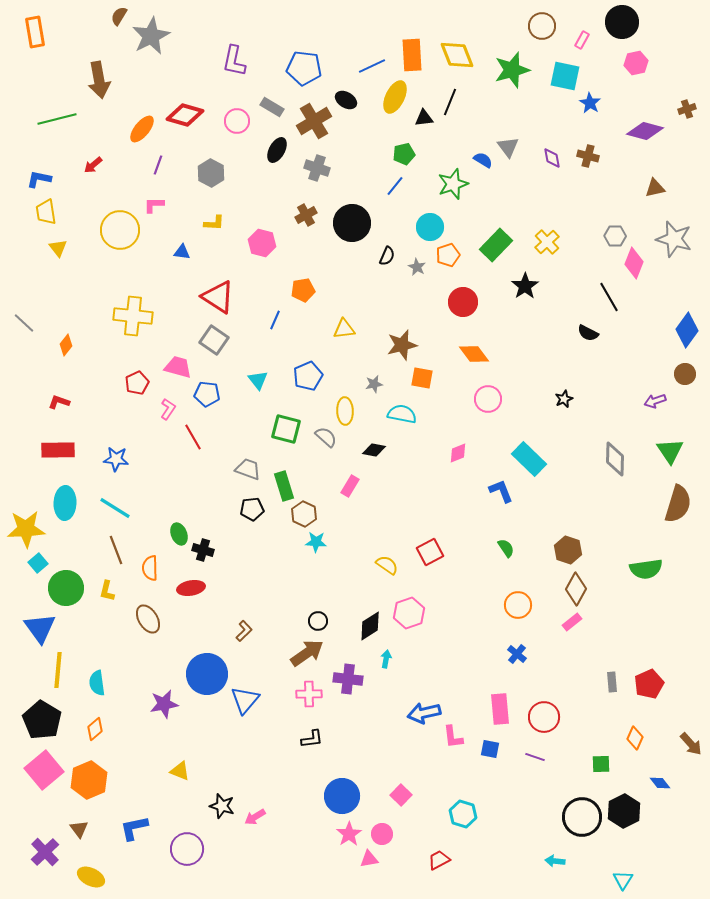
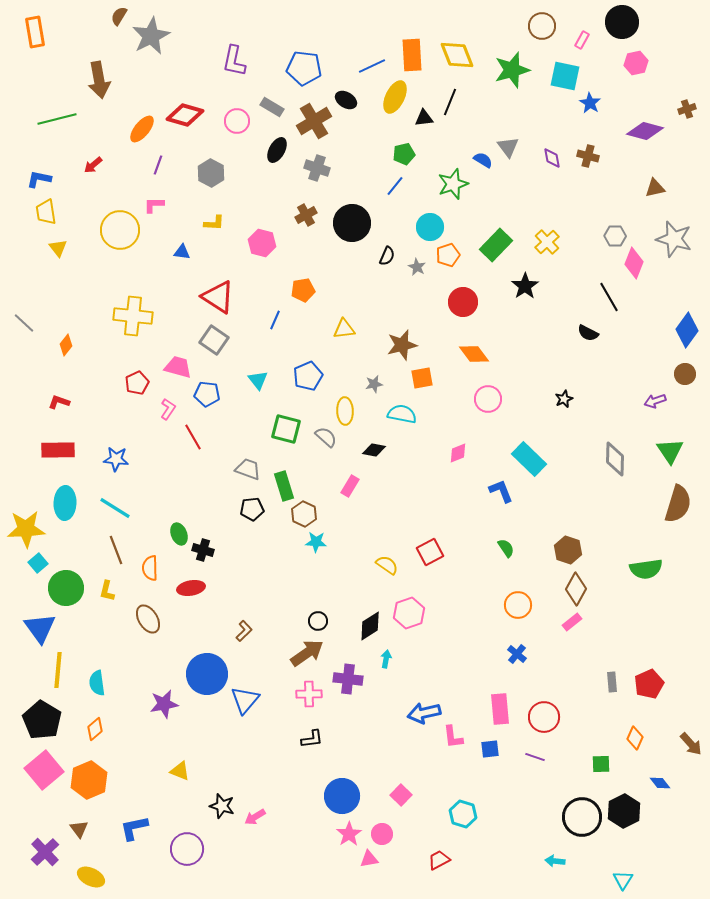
orange square at (422, 378): rotated 20 degrees counterclockwise
blue square at (490, 749): rotated 18 degrees counterclockwise
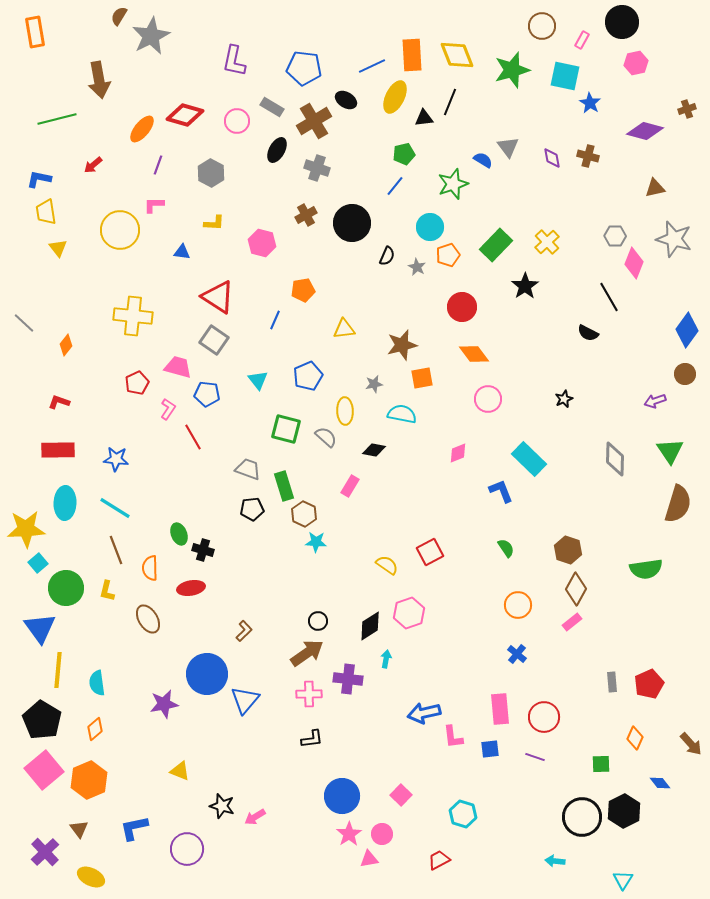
red circle at (463, 302): moved 1 px left, 5 px down
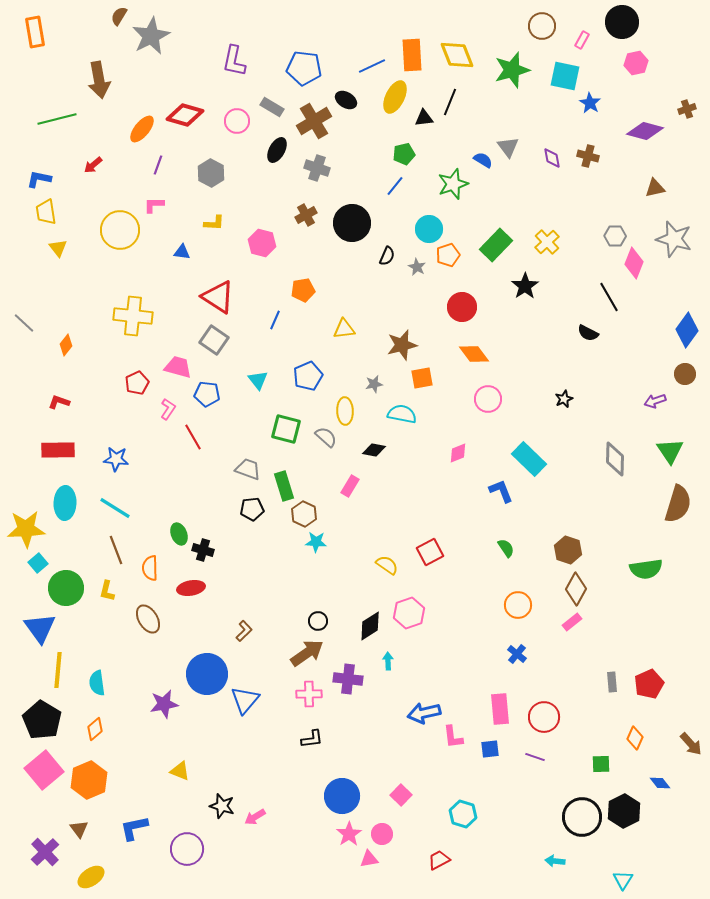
cyan circle at (430, 227): moved 1 px left, 2 px down
cyan arrow at (386, 659): moved 2 px right, 2 px down; rotated 12 degrees counterclockwise
yellow ellipse at (91, 877): rotated 60 degrees counterclockwise
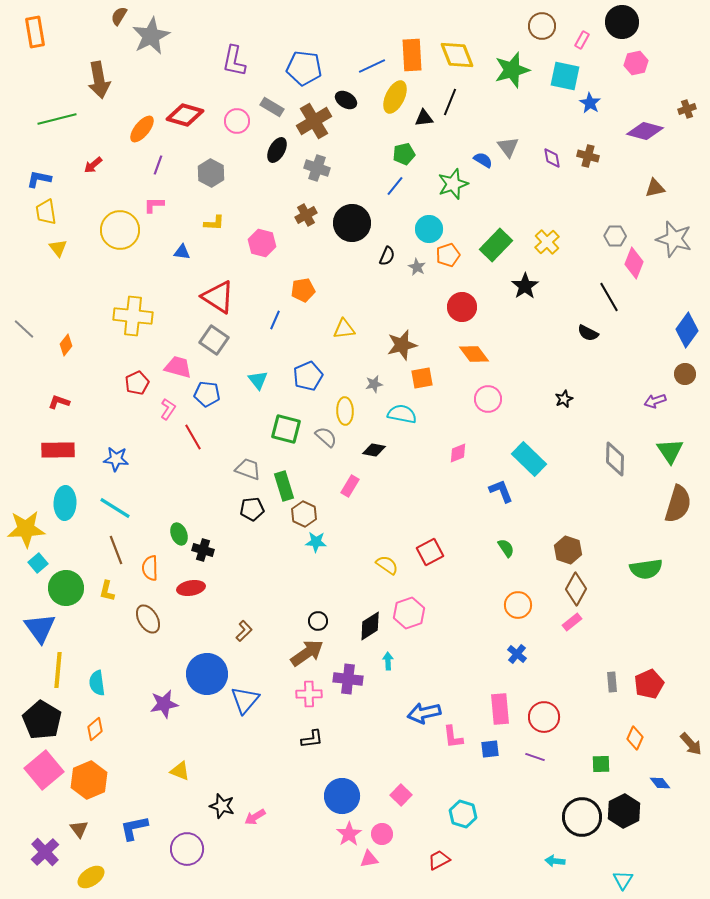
gray line at (24, 323): moved 6 px down
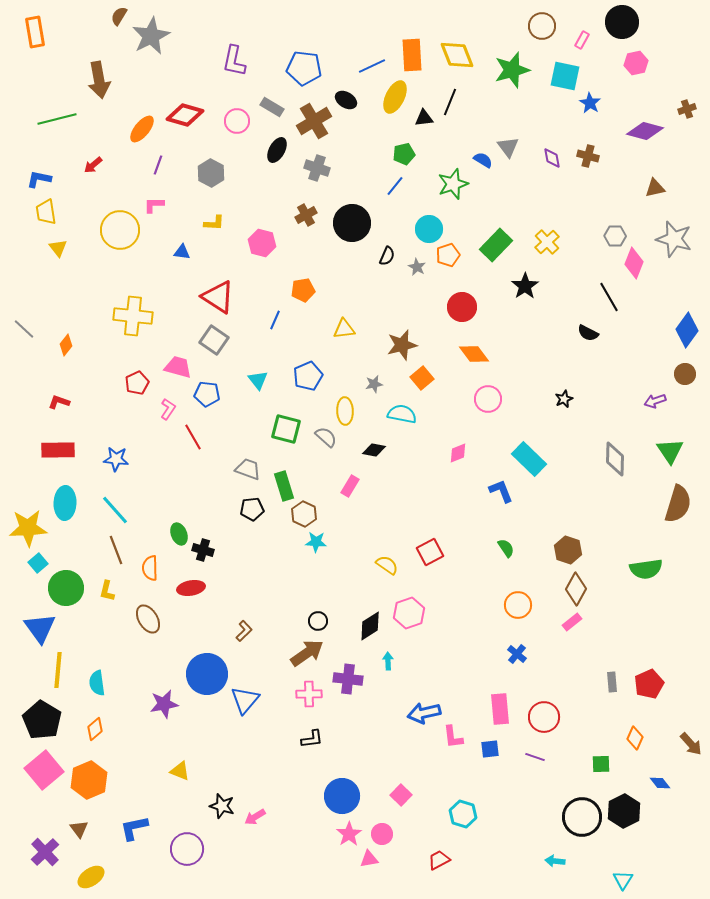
orange square at (422, 378): rotated 30 degrees counterclockwise
cyan line at (115, 508): moved 2 px down; rotated 16 degrees clockwise
yellow star at (26, 529): moved 2 px right, 1 px up
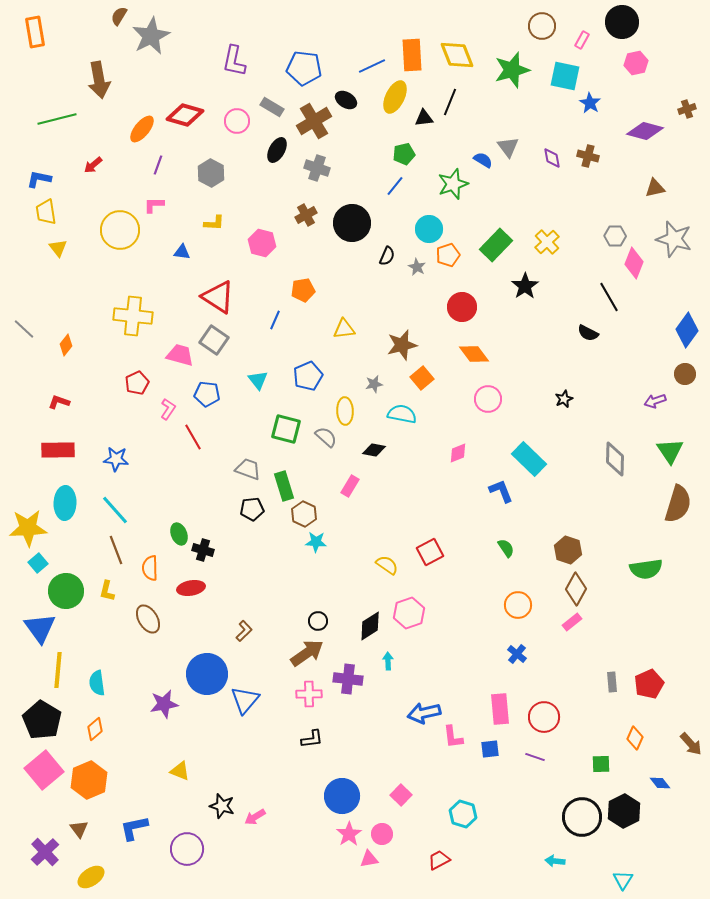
pink trapezoid at (178, 367): moved 2 px right, 12 px up
green circle at (66, 588): moved 3 px down
